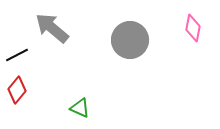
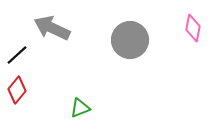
gray arrow: rotated 15 degrees counterclockwise
black line: rotated 15 degrees counterclockwise
green triangle: rotated 45 degrees counterclockwise
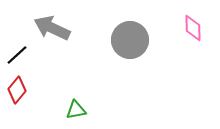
pink diamond: rotated 12 degrees counterclockwise
green triangle: moved 4 px left, 2 px down; rotated 10 degrees clockwise
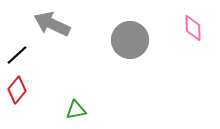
gray arrow: moved 4 px up
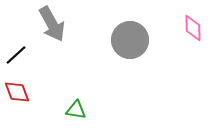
gray arrow: rotated 144 degrees counterclockwise
black line: moved 1 px left
red diamond: moved 2 px down; rotated 60 degrees counterclockwise
green triangle: rotated 20 degrees clockwise
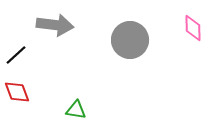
gray arrow: moved 3 px right, 1 px down; rotated 54 degrees counterclockwise
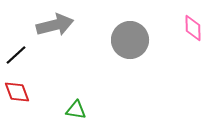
gray arrow: rotated 21 degrees counterclockwise
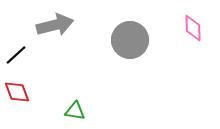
green triangle: moved 1 px left, 1 px down
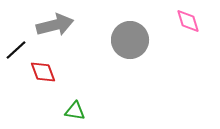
pink diamond: moved 5 px left, 7 px up; rotated 16 degrees counterclockwise
black line: moved 5 px up
red diamond: moved 26 px right, 20 px up
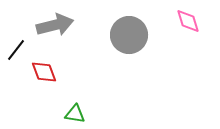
gray circle: moved 1 px left, 5 px up
black line: rotated 10 degrees counterclockwise
red diamond: moved 1 px right
green triangle: moved 3 px down
